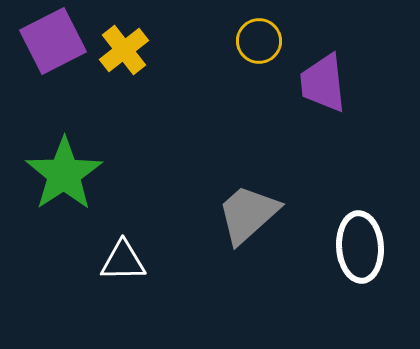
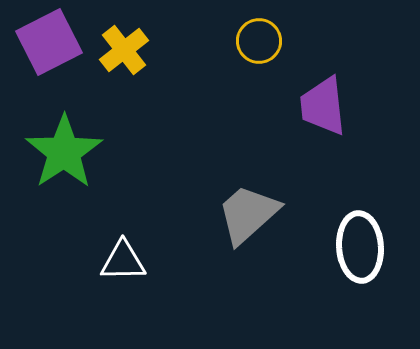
purple square: moved 4 px left, 1 px down
purple trapezoid: moved 23 px down
green star: moved 22 px up
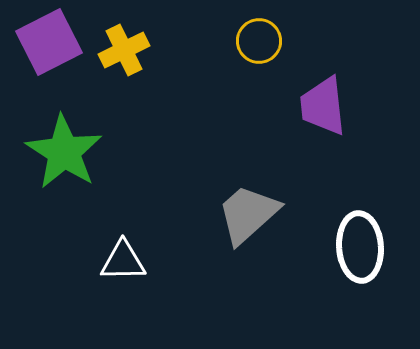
yellow cross: rotated 12 degrees clockwise
green star: rotated 6 degrees counterclockwise
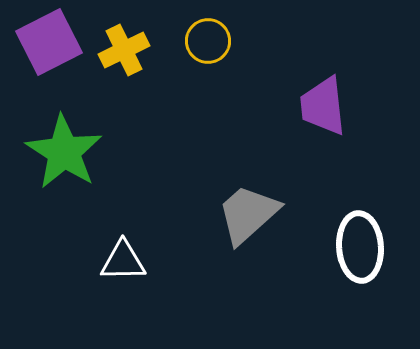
yellow circle: moved 51 px left
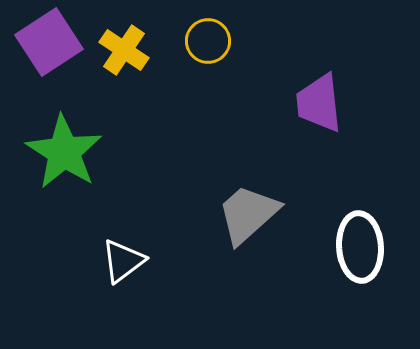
purple square: rotated 6 degrees counterclockwise
yellow cross: rotated 30 degrees counterclockwise
purple trapezoid: moved 4 px left, 3 px up
white triangle: rotated 36 degrees counterclockwise
